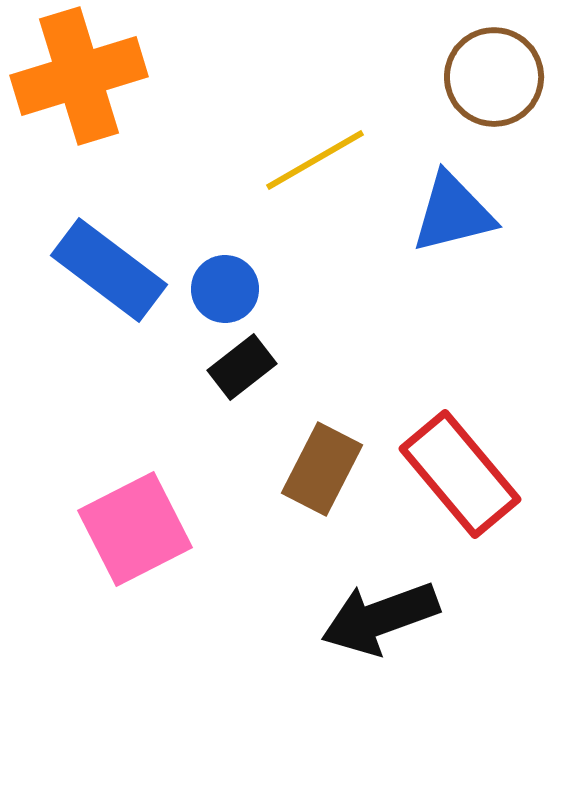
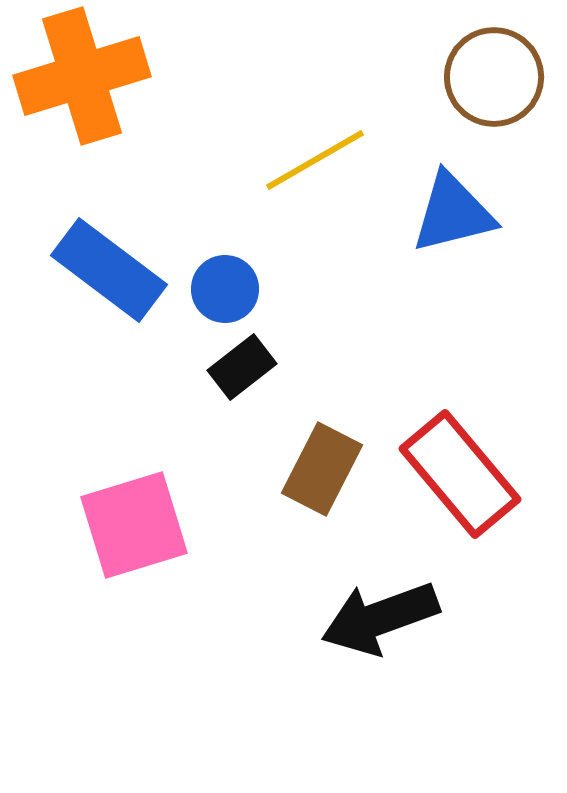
orange cross: moved 3 px right
pink square: moved 1 px left, 4 px up; rotated 10 degrees clockwise
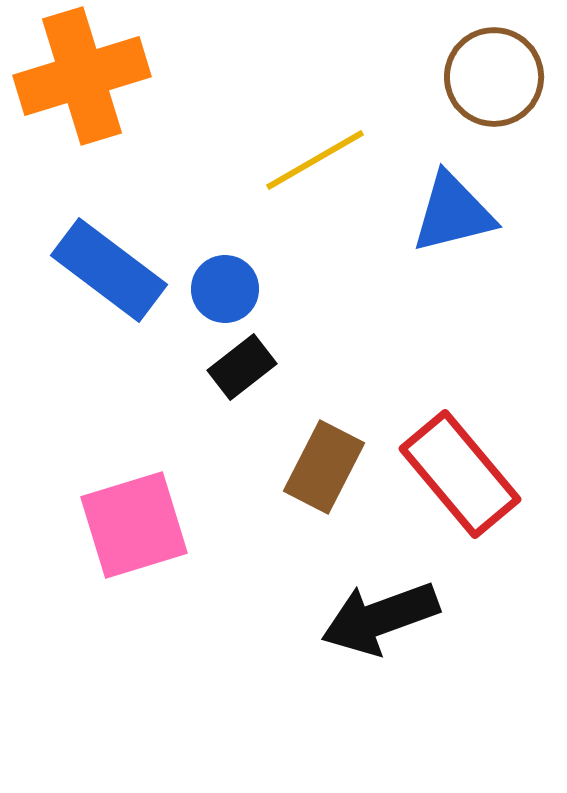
brown rectangle: moved 2 px right, 2 px up
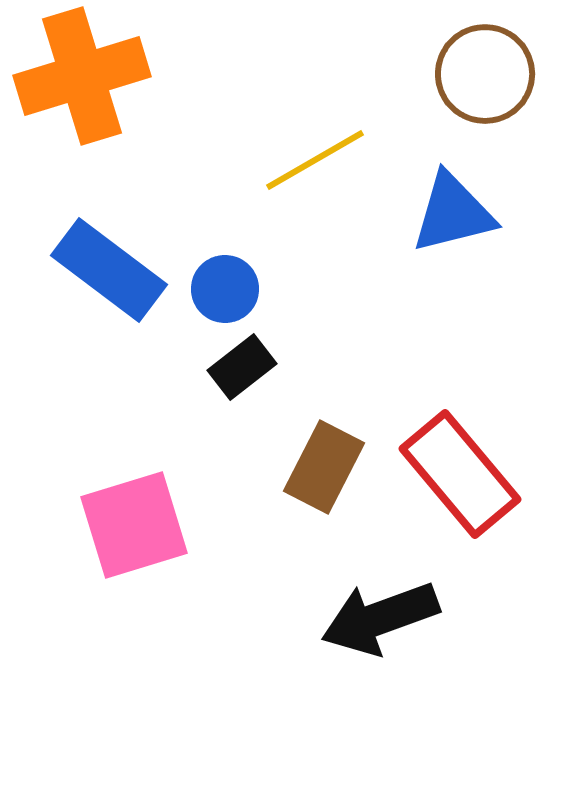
brown circle: moved 9 px left, 3 px up
